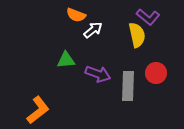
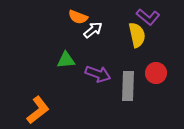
orange semicircle: moved 2 px right, 2 px down
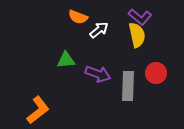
purple L-shape: moved 8 px left
white arrow: moved 6 px right
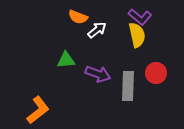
white arrow: moved 2 px left
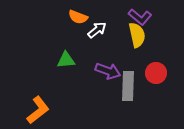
purple arrow: moved 10 px right, 3 px up
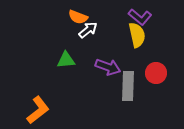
white arrow: moved 9 px left
purple arrow: moved 4 px up
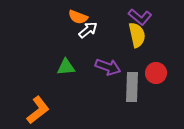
green triangle: moved 7 px down
gray rectangle: moved 4 px right, 1 px down
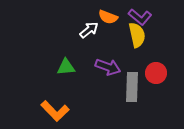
orange semicircle: moved 30 px right
white arrow: moved 1 px right
orange L-shape: moved 17 px right, 1 px down; rotated 84 degrees clockwise
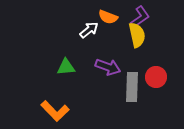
purple L-shape: rotated 75 degrees counterclockwise
red circle: moved 4 px down
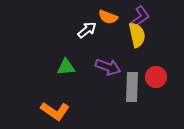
white arrow: moved 2 px left
orange L-shape: rotated 12 degrees counterclockwise
